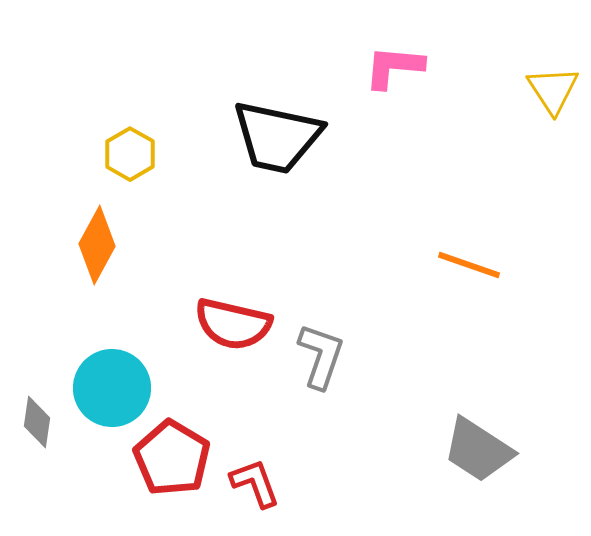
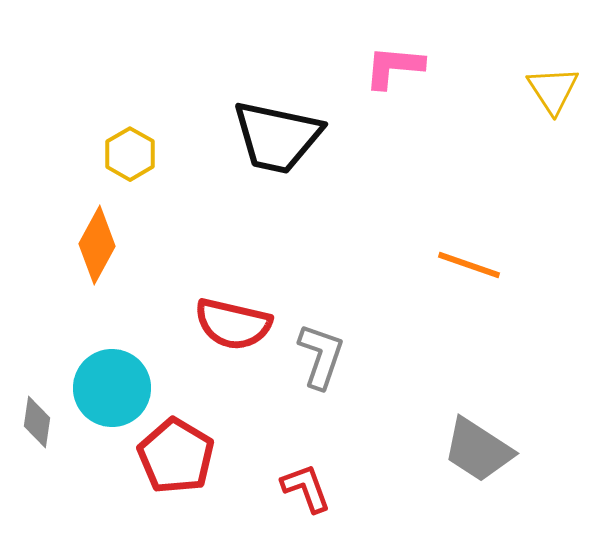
red pentagon: moved 4 px right, 2 px up
red L-shape: moved 51 px right, 5 px down
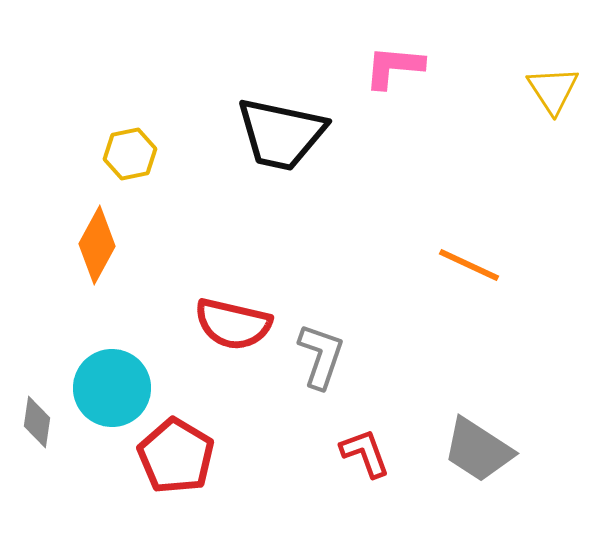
black trapezoid: moved 4 px right, 3 px up
yellow hexagon: rotated 18 degrees clockwise
orange line: rotated 6 degrees clockwise
red L-shape: moved 59 px right, 35 px up
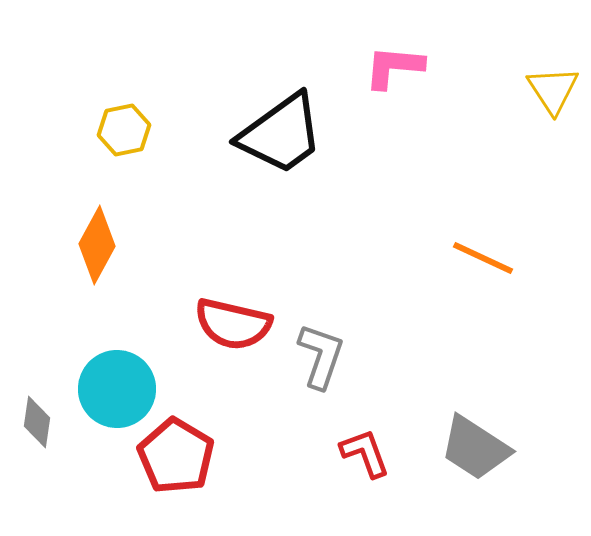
black trapezoid: rotated 48 degrees counterclockwise
yellow hexagon: moved 6 px left, 24 px up
orange line: moved 14 px right, 7 px up
cyan circle: moved 5 px right, 1 px down
gray trapezoid: moved 3 px left, 2 px up
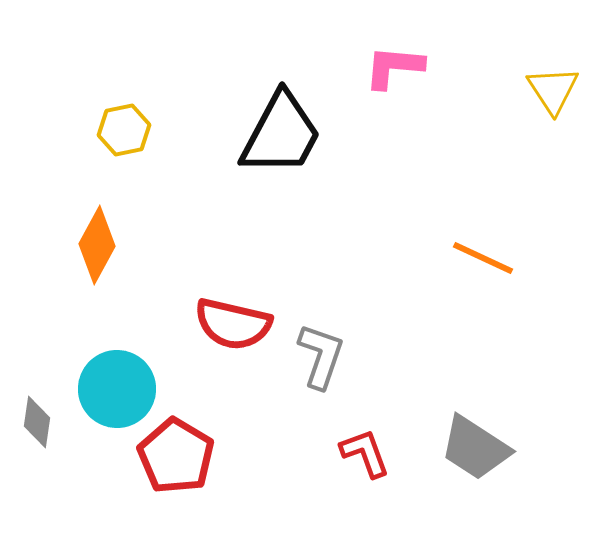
black trapezoid: rotated 26 degrees counterclockwise
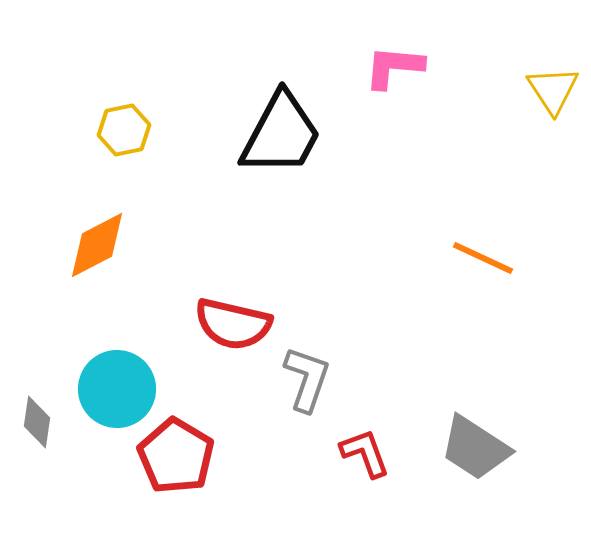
orange diamond: rotated 34 degrees clockwise
gray L-shape: moved 14 px left, 23 px down
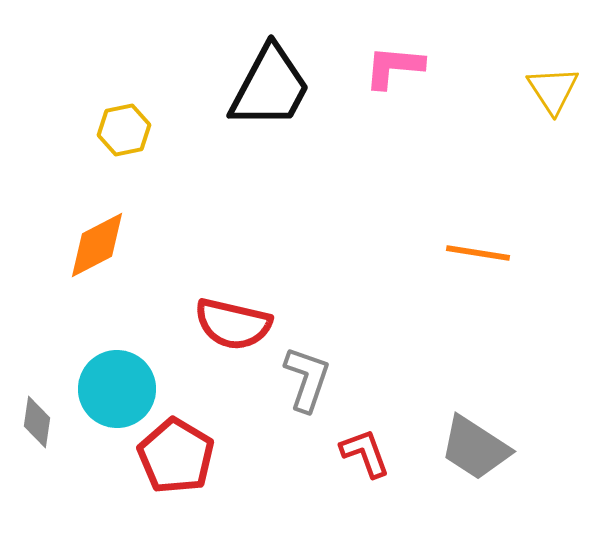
black trapezoid: moved 11 px left, 47 px up
orange line: moved 5 px left, 5 px up; rotated 16 degrees counterclockwise
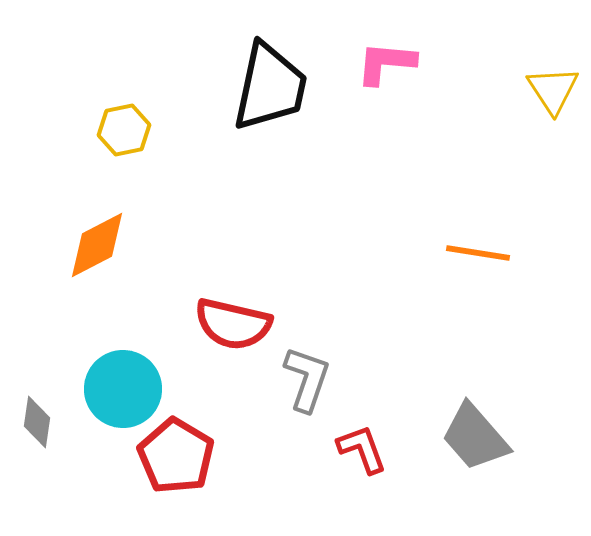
pink L-shape: moved 8 px left, 4 px up
black trapezoid: rotated 16 degrees counterclockwise
cyan circle: moved 6 px right
gray trapezoid: moved 11 px up; rotated 16 degrees clockwise
red L-shape: moved 3 px left, 4 px up
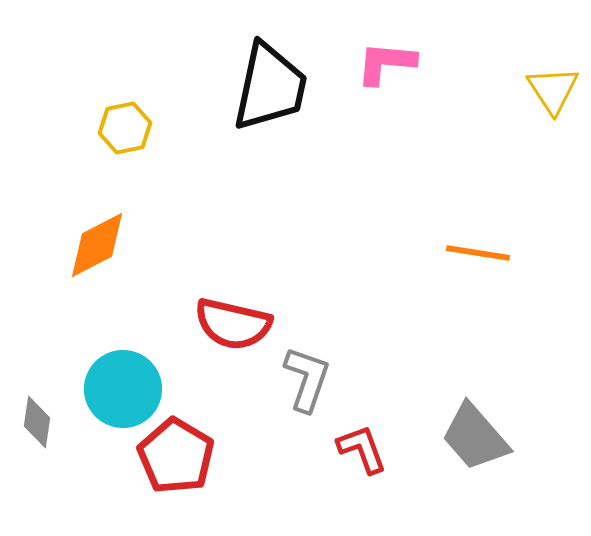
yellow hexagon: moved 1 px right, 2 px up
